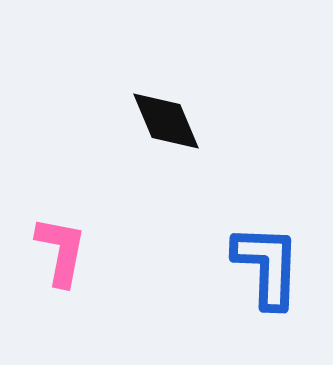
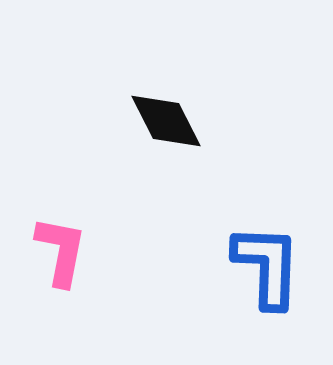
black diamond: rotated 4 degrees counterclockwise
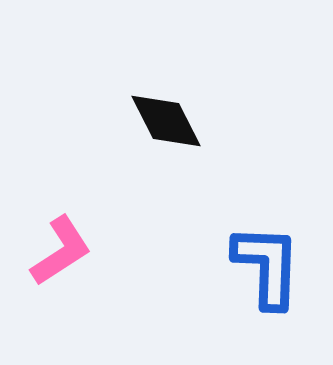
pink L-shape: rotated 46 degrees clockwise
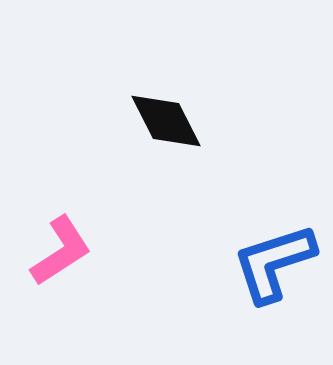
blue L-shape: moved 7 px right, 3 px up; rotated 110 degrees counterclockwise
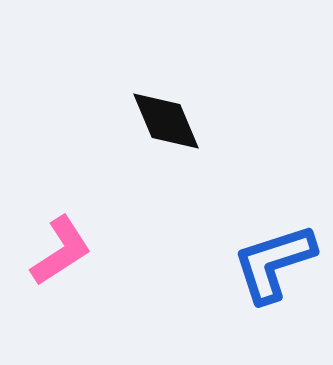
black diamond: rotated 4 degrees clockwise
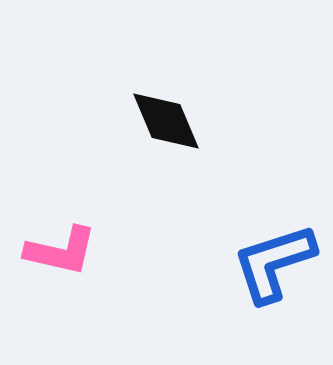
pink L-shape: rotated 46 degrees clockwise
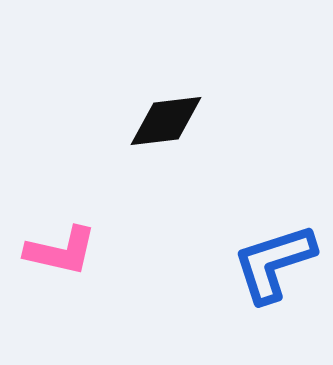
black diamond: rotated 74 degrees counterclockwise
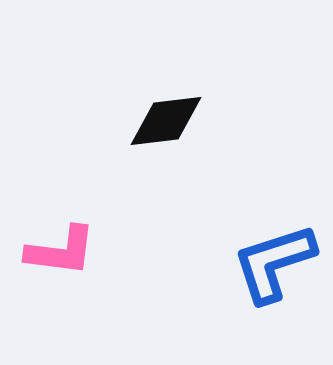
pink L-shape: rotated 6 degrees counterclockwise
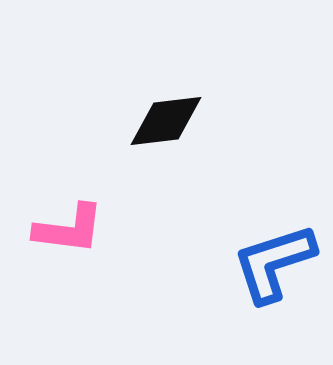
pink L-shape: moved 8 px right, 22 px up
